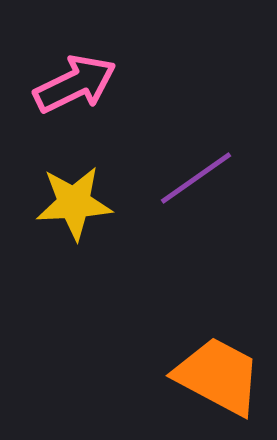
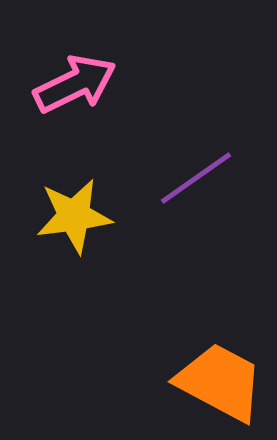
yellow star: moved 13 px down; rotated 4 degrees counterclockwise
orange trapezoid: moved 2 px right, 6 px down
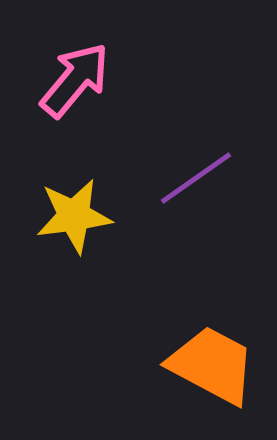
pink arrow: moved 4 px up; rotated 24 degrees counterclockwise
orange trapezoid: moved 8 px left, 17 px up
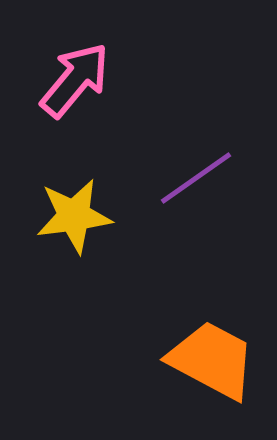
orange trapezoid: moved 5 px up
